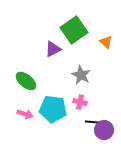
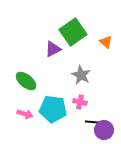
green square: moved 1 px left, 2 px down
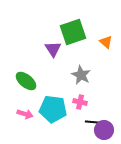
green square: rotated 16 degrees clockwise
purple triangle: rotated 36 degrees counterclockwise
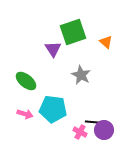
pink cross: moved 30 px down; rotated 16 degrees clockwise
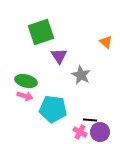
green square: moved 32 px left
purple triangle: moved 6 px right, 7 px down
green ellipse: rotated 25 degrees counterclockwise
pink arrow: moved 18 px up
black line: moved 2 px left, 2 px up
purple circle: moved 4 px left, 2 px down
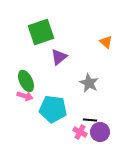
purple triangle: moved 1 px down; rotated 24 degrees clockwise
gray star: moved 8 px right, 8 px down
green ellipse: rotated 50 degrees clockwise
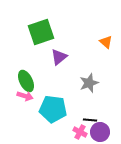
gray star: rotated 24 degrees clockwise
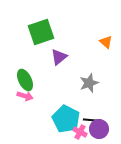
green ellipse: moved 1 px left, 1 px up
cyan pentagon: moved 13 px right, 10 px down; rotated 20 degrees clockwise
purple circle: moved 1 px left, 3 px up
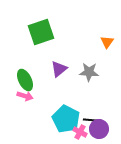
orange triangle: moved 1 px right; rotated 24 degrees clockwise
purple triangle: moved 12 px down
gray star: moved 11 px up; rotated 24 degrees clockwise
